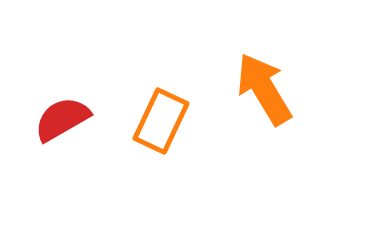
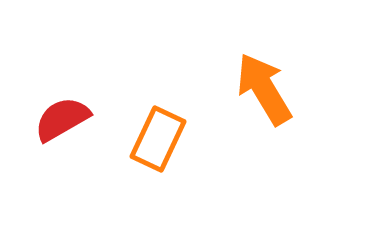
orange rectangle: moved 3 px left, 18 px down
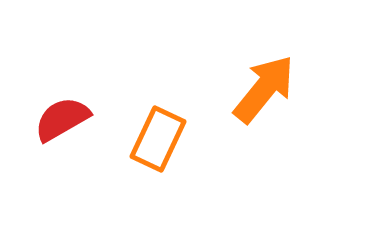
orange arrow: rotated 70 degrees clockwise
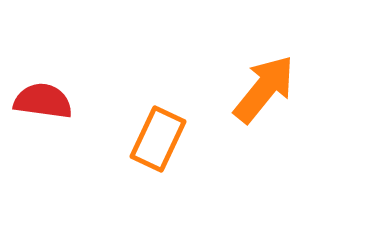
red semicircle: moved 19 px left, 18 px up; rotated 38 degrees clockwise
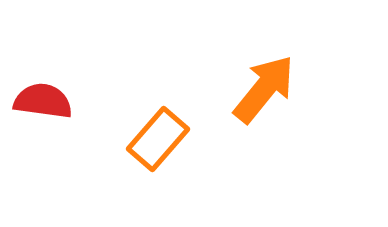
orange rectangle: rotated 16 degrees clockwise
